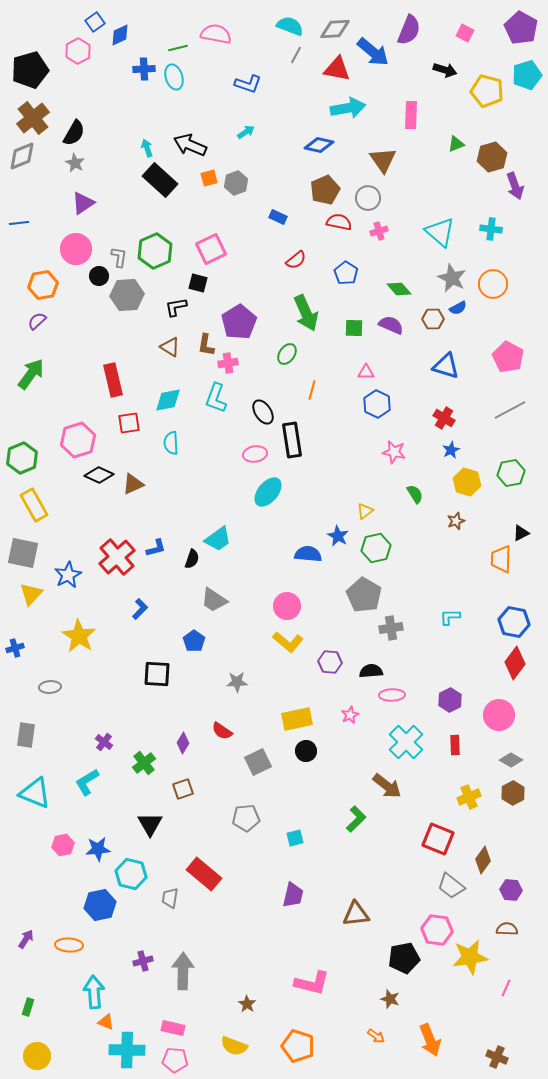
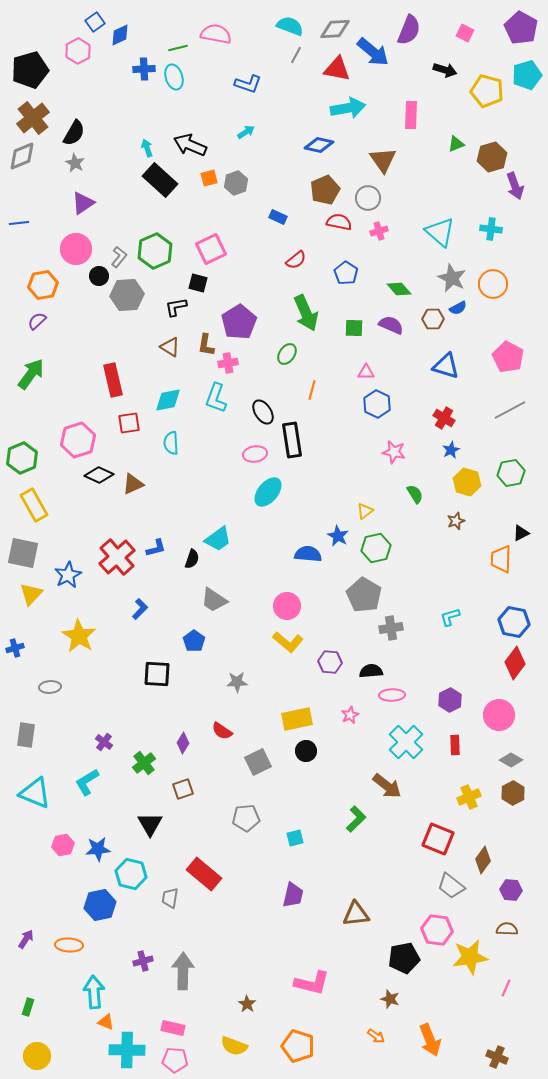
gray L-shape at (119, 257): rotated 30 degrees clockwise
cyan L-shape at (450, 617): rotated 15 degrees counterclockwise
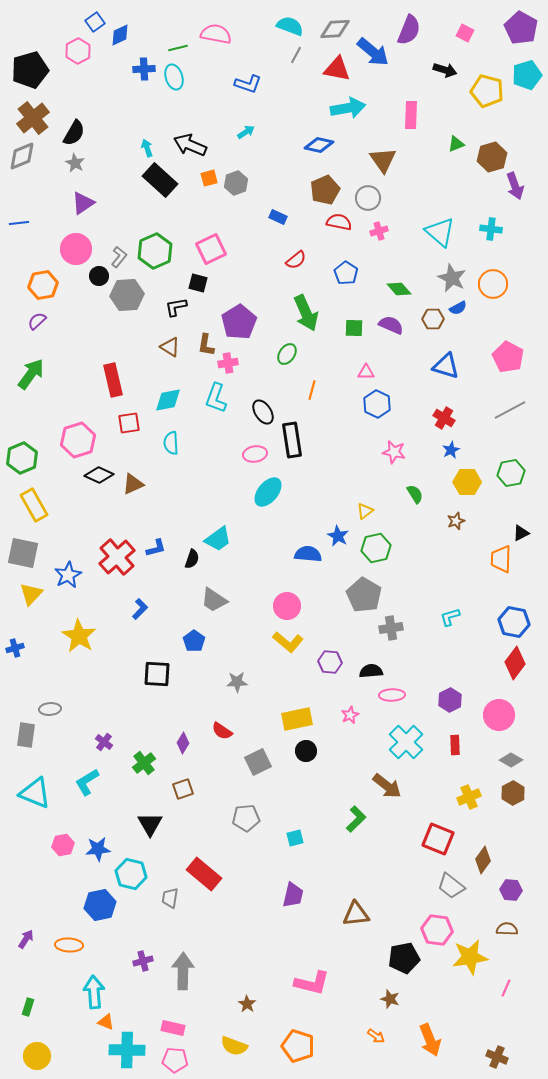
yellow hexagon at (467, 482): rotated 16 degrees counterclockwise
gray ellipse at (50, 687): moved 22 px down
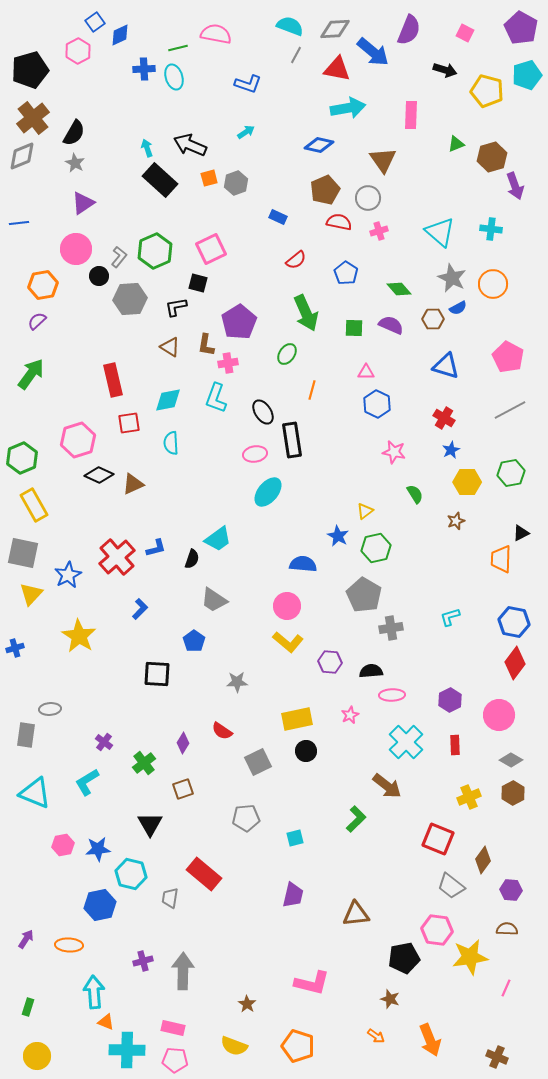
gray hexagon at (127, 295): moved 3 px right, 4 px down
blue semicircle at (308, 554): moved 5 px left, 10 px down
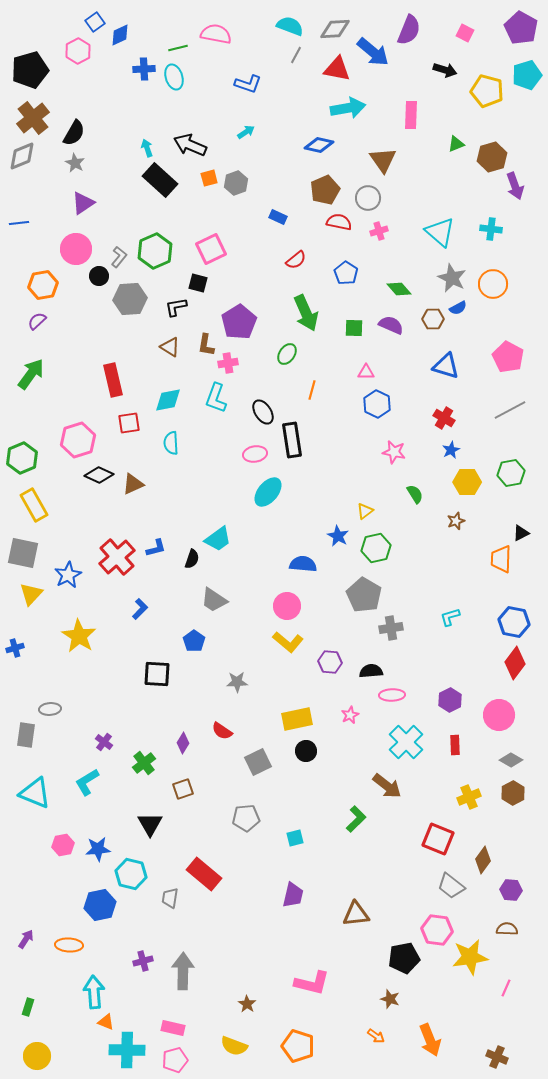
pink pentagon at (175, 1060): rotated 20 degrees counterclockwise
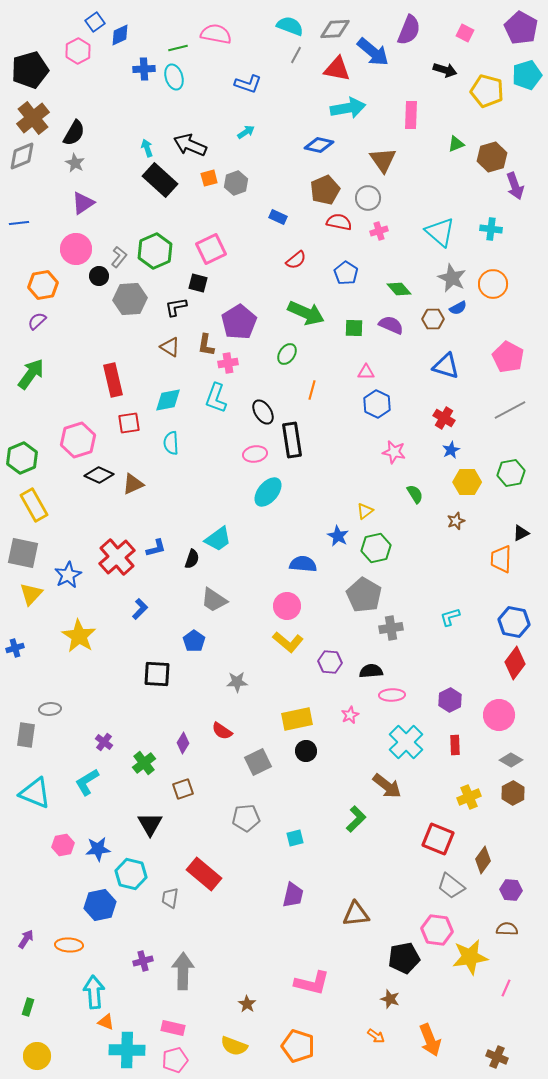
green arrow at (306, 313): rotated 42 degrees counterclockwise
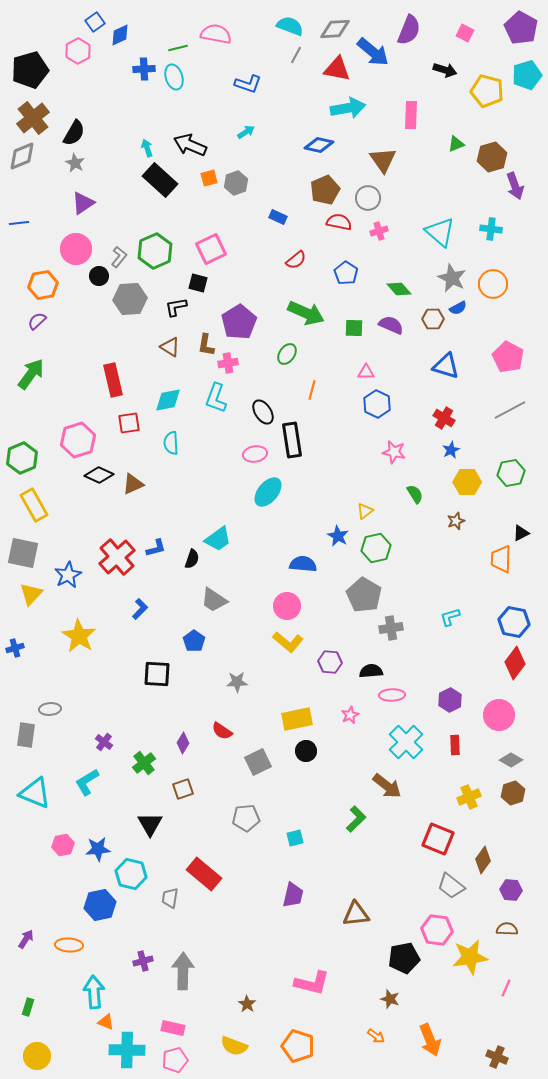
brown hexagon at (513, 793): rotated 10 degrees clockwise
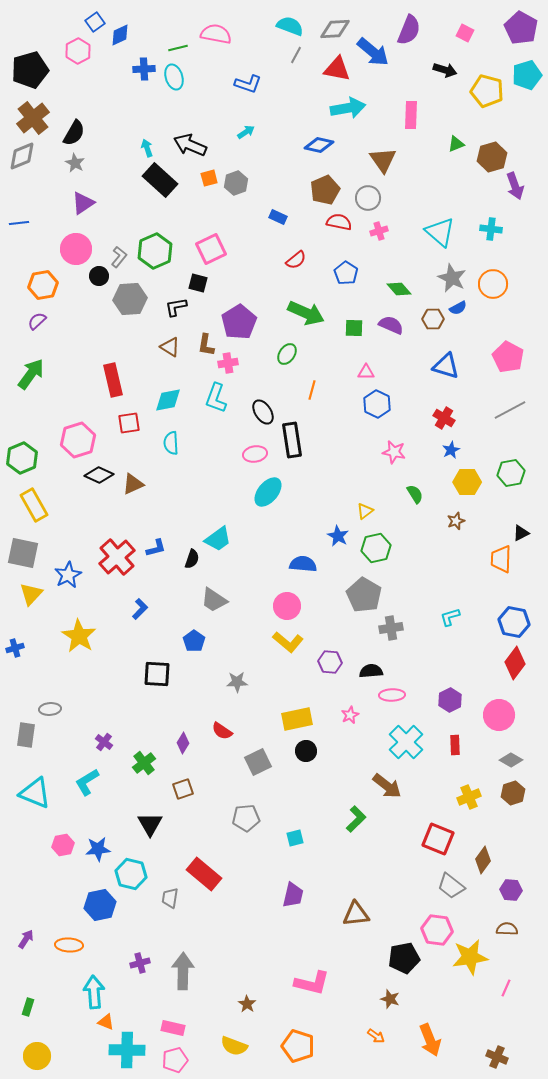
purple cross at (143, 961): moved 3 px left, 2 px down
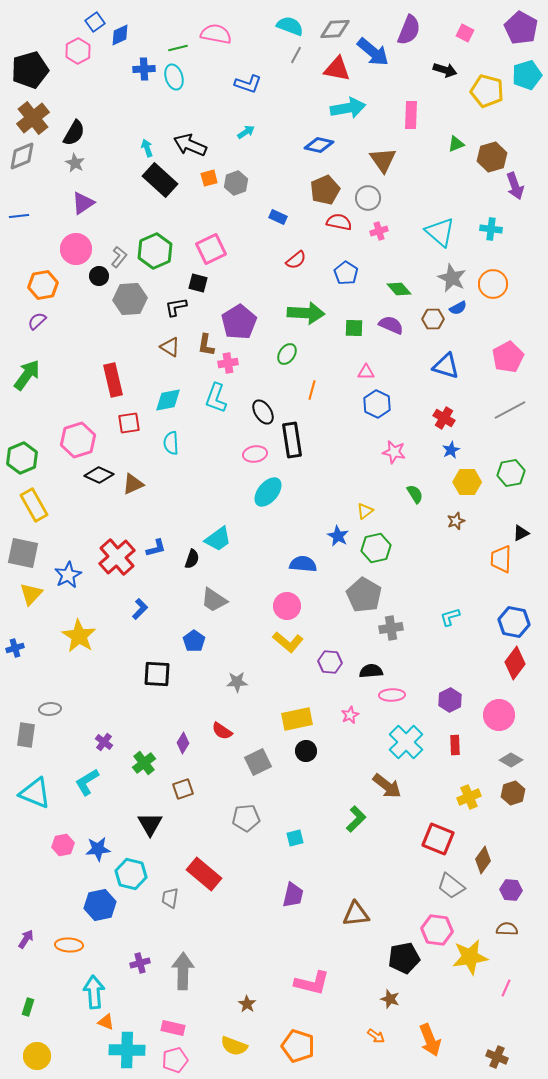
blue line at (19, 223): moved 7 px up
green arrow at (306, 313): rotated 21 degrees counterclockwise
pink pentagon at (508, 357): rotated 16 degrees clockwise
green arrow at (31, 374): moved 4 px left, 1 px down
